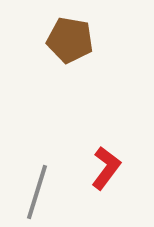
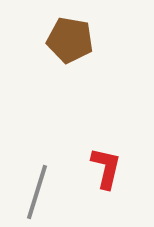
red L-shape: rotated 24 degrees counterclockwise
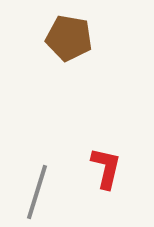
brown pentagon: moved 1 px left, 2 px up
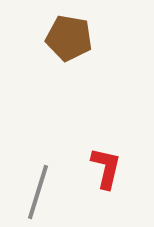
gray line: moved 1 px right
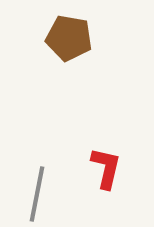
gray line: moved 1 px left, 2 px down; rotated 6 degrees counterclockwise
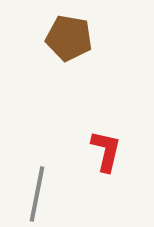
red L-shape: moved 17 px up
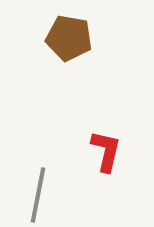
gray line: moved 1 px right, 1 px down
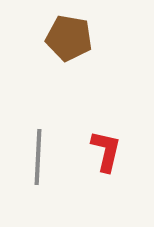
gray line: moved 38 px up; rotated 8 degrees counterclockwise
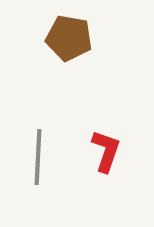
red L-shape: rotated 6 degrees clockwise
